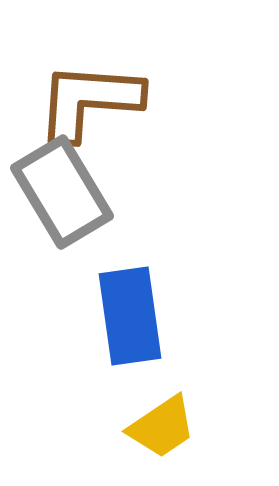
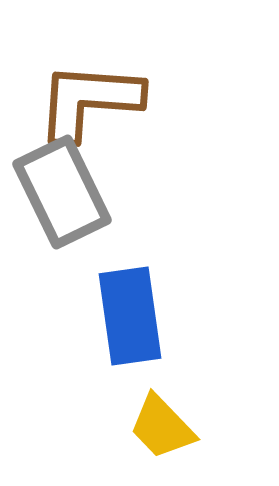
gray rectangle: rotated 5 degrees clockwise
yellow trapezoid: rotated 80 degrees clockwise
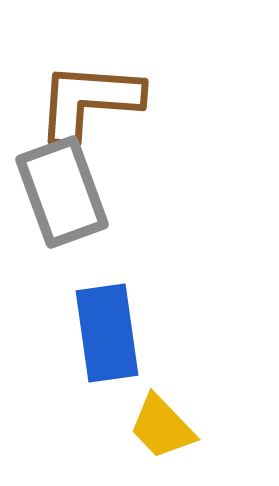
gray rectangle: rotated 6 degrees clockwise
blue rectangle: moved 23 px left, 17 px down
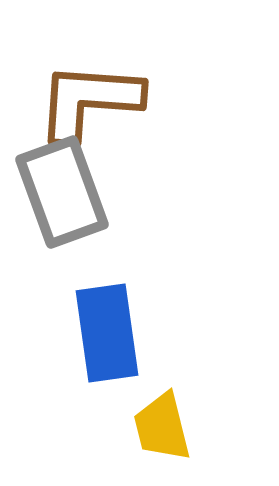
yellow trapezoid: rotated 30 degrees clockwise
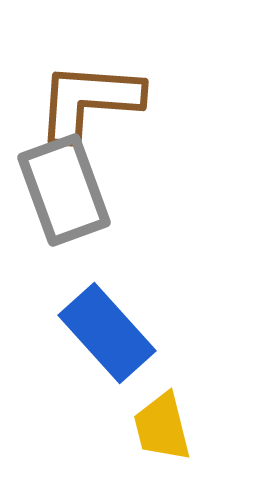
gray rectangle: moved 2 px right, 2 px up
blue rectangle: rotated 34 degrees counterclockwise
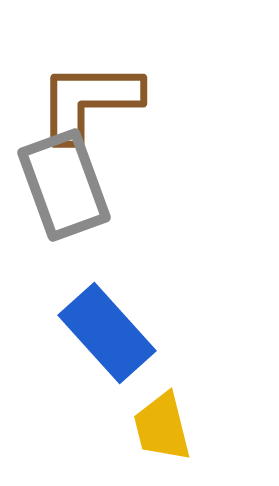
brown L-shape: rotated 4 degrees counterclockwise
gray rectangle: moved 5 px up
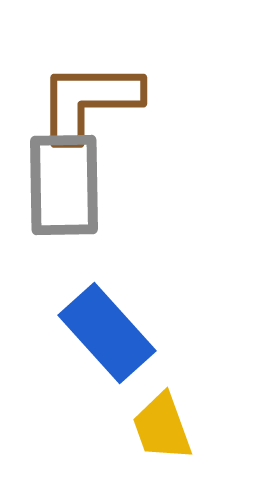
gray rectangle: rotated 19 degrees clockwise
yellow trapezoid: rotated 6 degrees counterclockwise
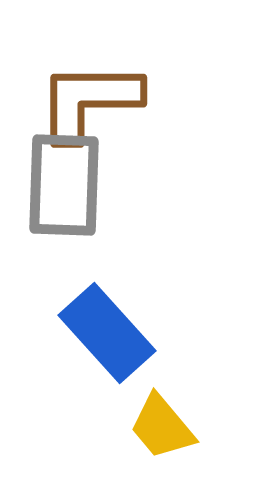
gray rectangle: rotated 3 degrees clockwise
yellow trapezoid: rotated 20 degrees counterclockwise
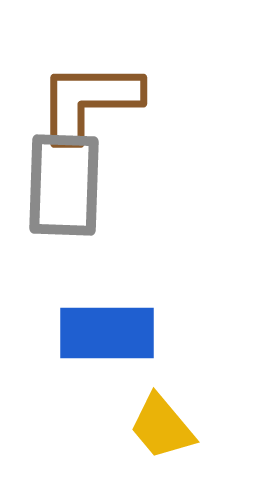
blue rectangle: rotated 48 degrees counterclockwise
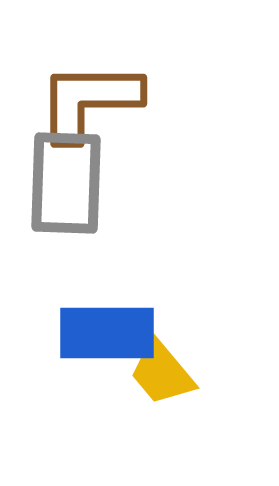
gray rectangle: moved 2 px right, 2 px up
yellow trapezoid: moved 54 px up
